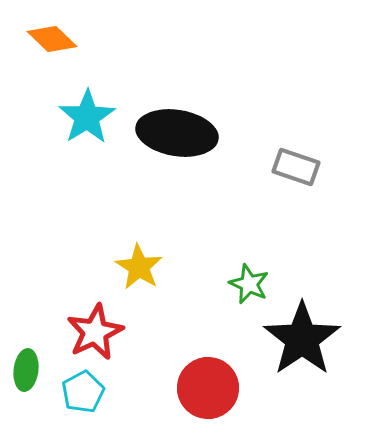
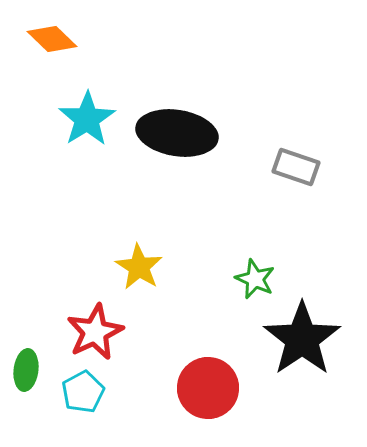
cyan star: moved 2 px down
green star: moved 6 px right, 5 px up
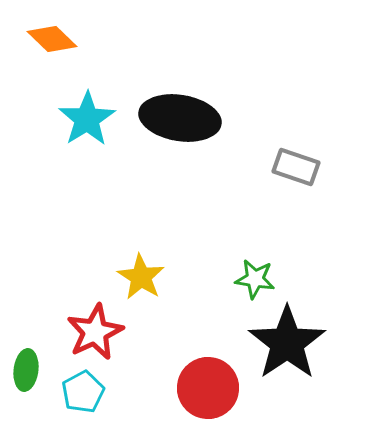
black ellipse: moved 3 px right, 15 px up
yellow star: moved 2 px right, 10 px down
green star: rotated 15 degrees counterclockwise
black star: moved 15 px left, 4 px down
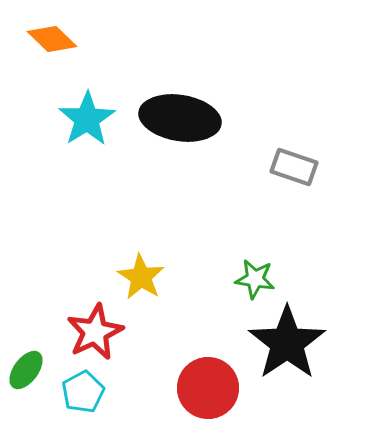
gray rectangle: moved 2 px left
green ellipse: rotated 30 degrees clockwise
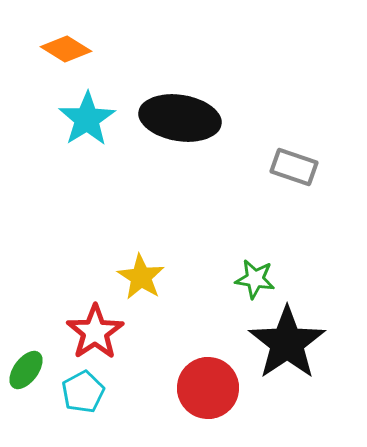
orange diamond: moved 14 px right, 10 px down; rotated 12 degrees counterclockwise
red star: rotated 8 degrees counterclockwise
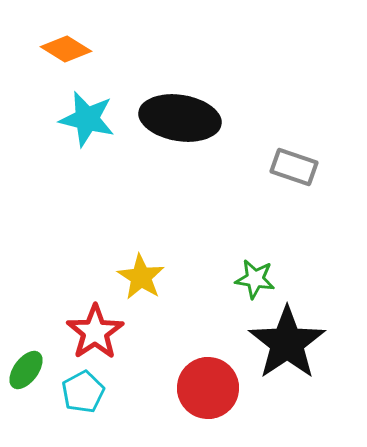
cyan star: rotated 26 degrees counterclockwise
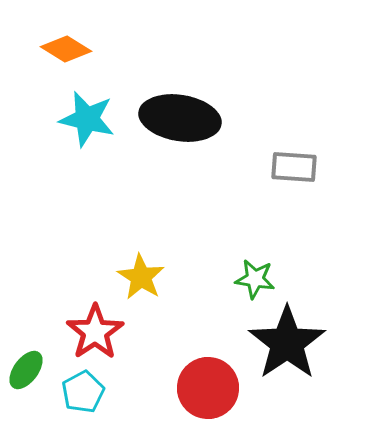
gray rectangle: rotated 15 degrees counterclockwise
